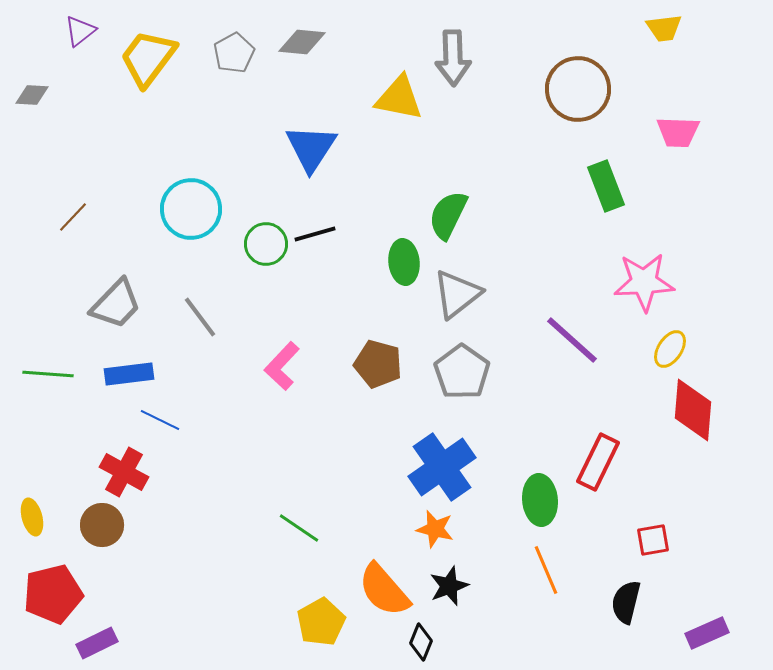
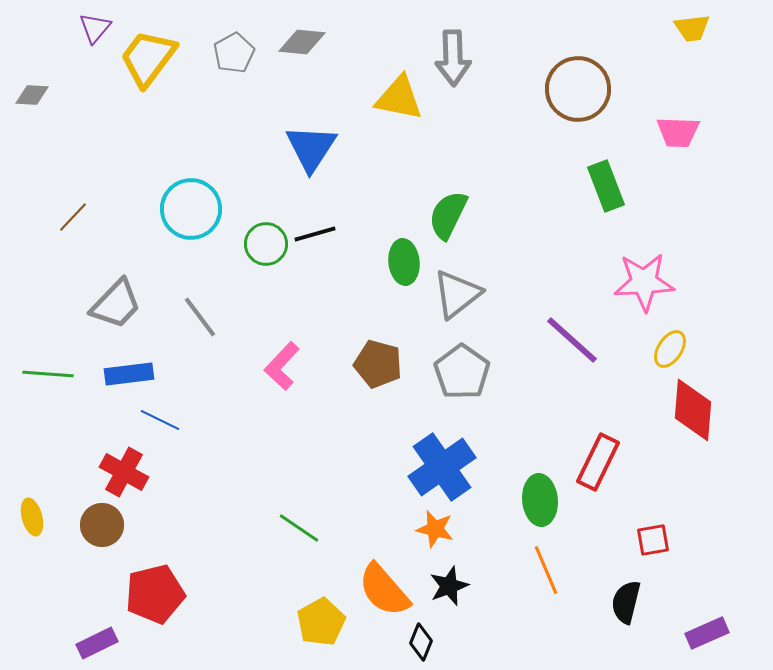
yellow trapezoid at (664, 28): moved 28 px right
purple triangle at (80, 31): moved 15 px right, 3 px up; rotated 12 degrees counterclockwise
red pentagon at (53, 594): moved 102 px right
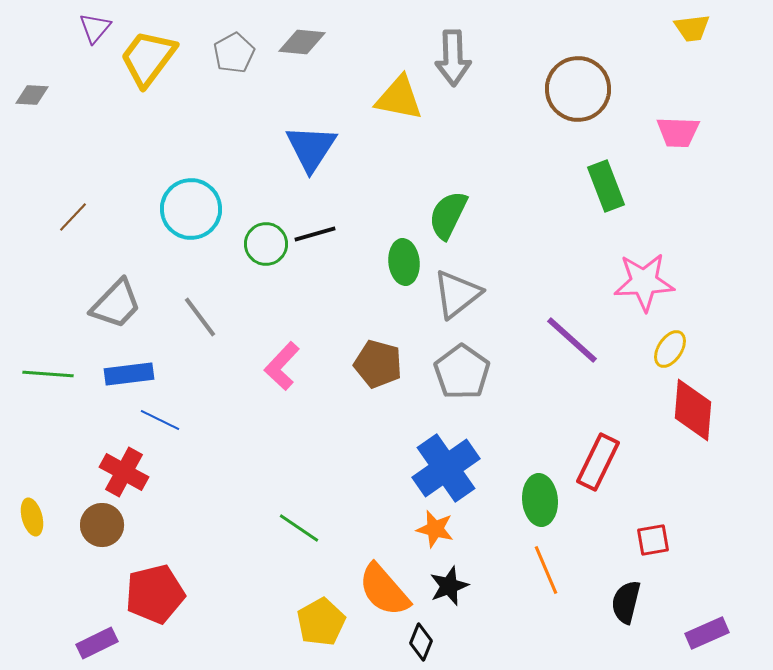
blue cross at (442, 467): moved 4 px right, 1 px down
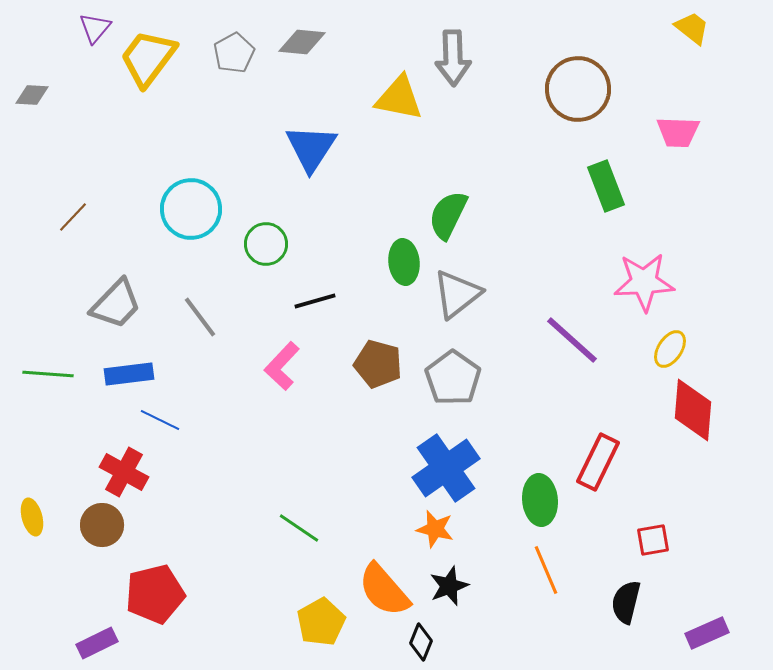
yellow trapezoid at (692, 28): rotated 135 degrees counterclockwise
black line at (315, 234): moved 67 px down
gray pentagon at (462, 372): moved 9 px left, 6 px down
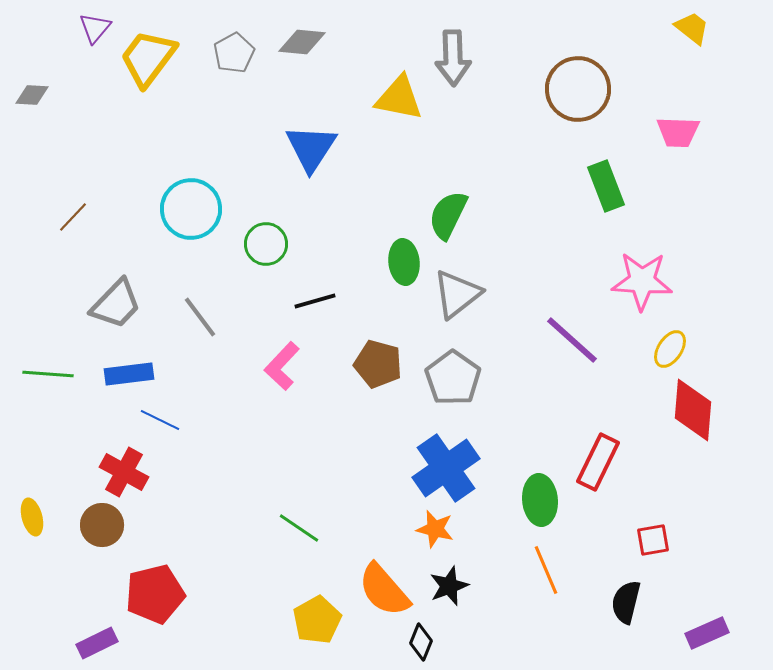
pink star at (644, 282): moved 2 px left, 1 px up; rotated 6 degrees clockwise
yellow pentagon at (321, 622): moved 4 px left, 2 px up
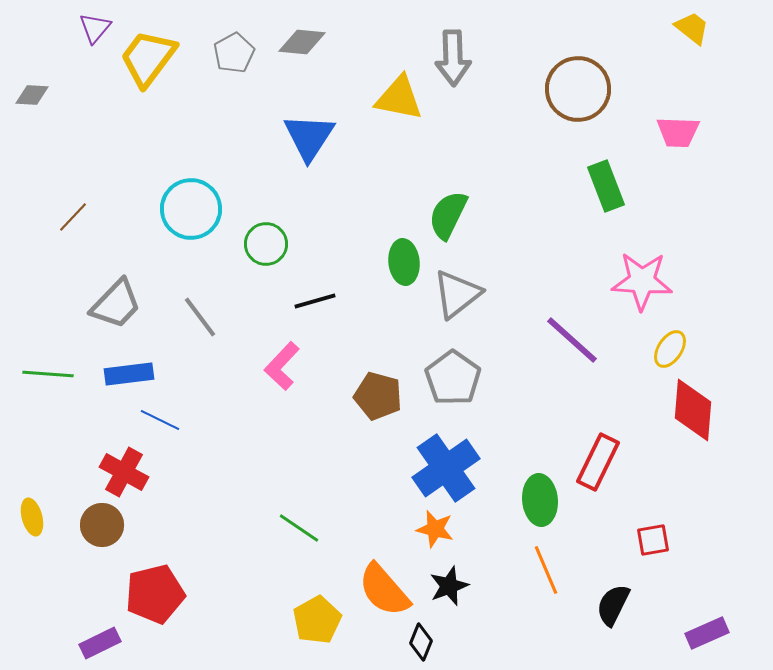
blue triangle at (311, 148): moved 2 px left, 11 px up
brown pentagon at (378, 364): moved 32 px down
black semicircle at (626, 602): moved 13 px left, 3 px down; rotated 12 degrees clockwise
purple rectangle at (97, 643): moved 3 px right
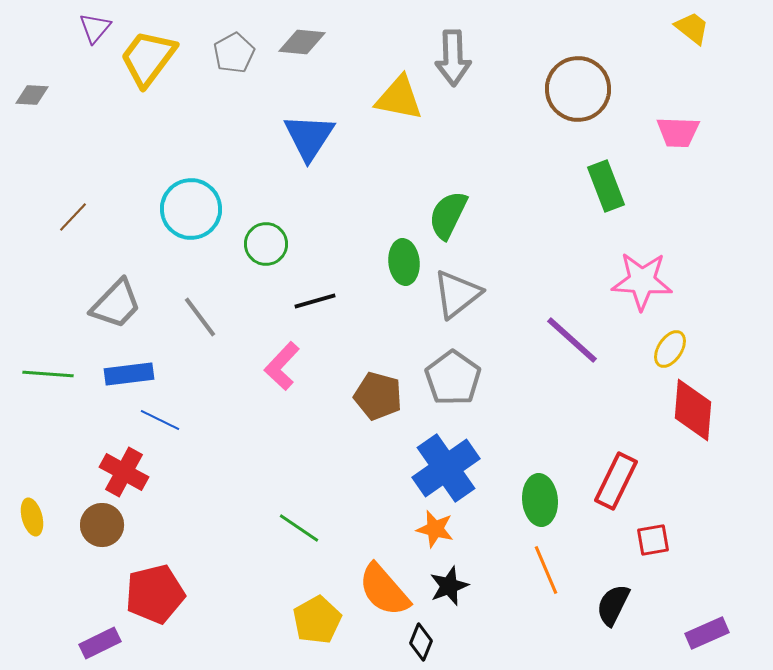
red rectangle at (598, 462): moved 18 px right, 19 px down
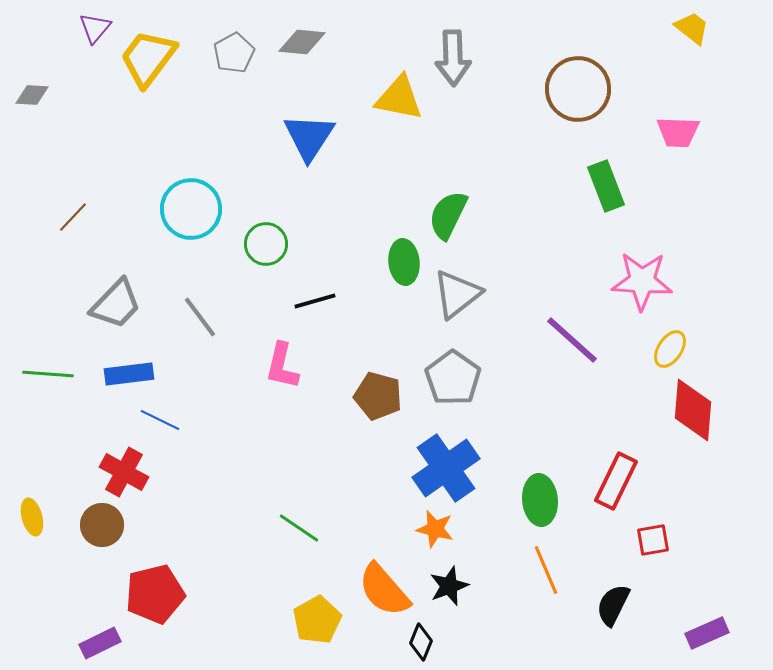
pink L-shape at (282, 366): rotated 30 degrees counterclockwise
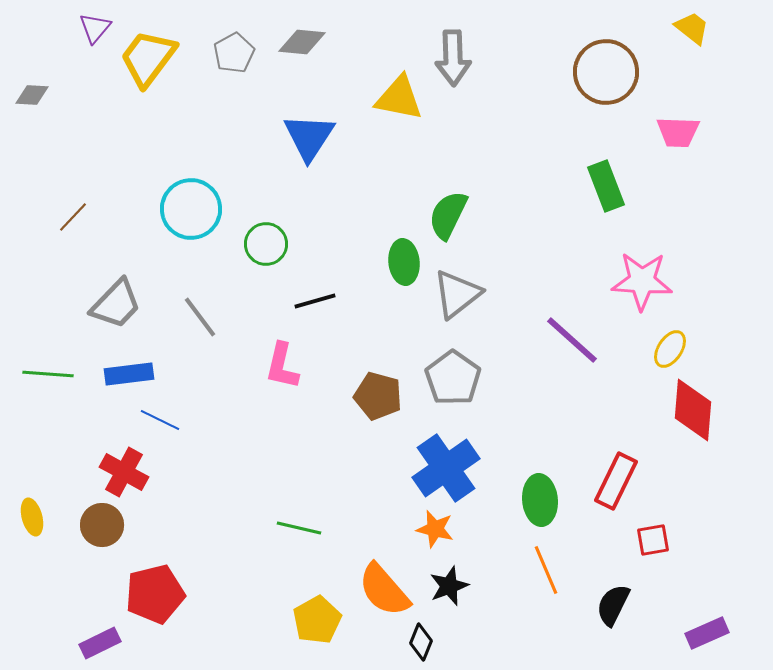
brown circle at (578, 89): moved 28 px right, 17 px up
green line at (299, 528): rotated 21 degrees counterclockwise
